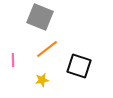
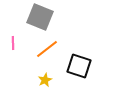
pink line: moved 17 px up
yellow star: moved 3 px right; rotated 16 degrees counterclockwise
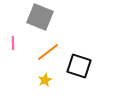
orange line: moved 1 px right, 3 px down
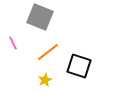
pink line: rotated 24 degrees counterclockwise
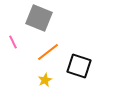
gray square: moved 1 px left, 1 px down
pink line: moved 1 px up
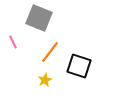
orange line: moved 2 px right; rotated 15 degrees counterclockwise
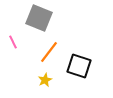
orange line: moved 1 px left
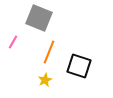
pink line: rotated 56 degrees clockwise
orange line: rotated 15 degrees counterclockwise
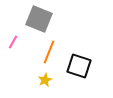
gray square: moved 1 px down
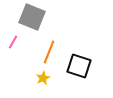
gray square: moved 7 px left, 2 px up
yellow star: moved 2 px left, 2 px up
